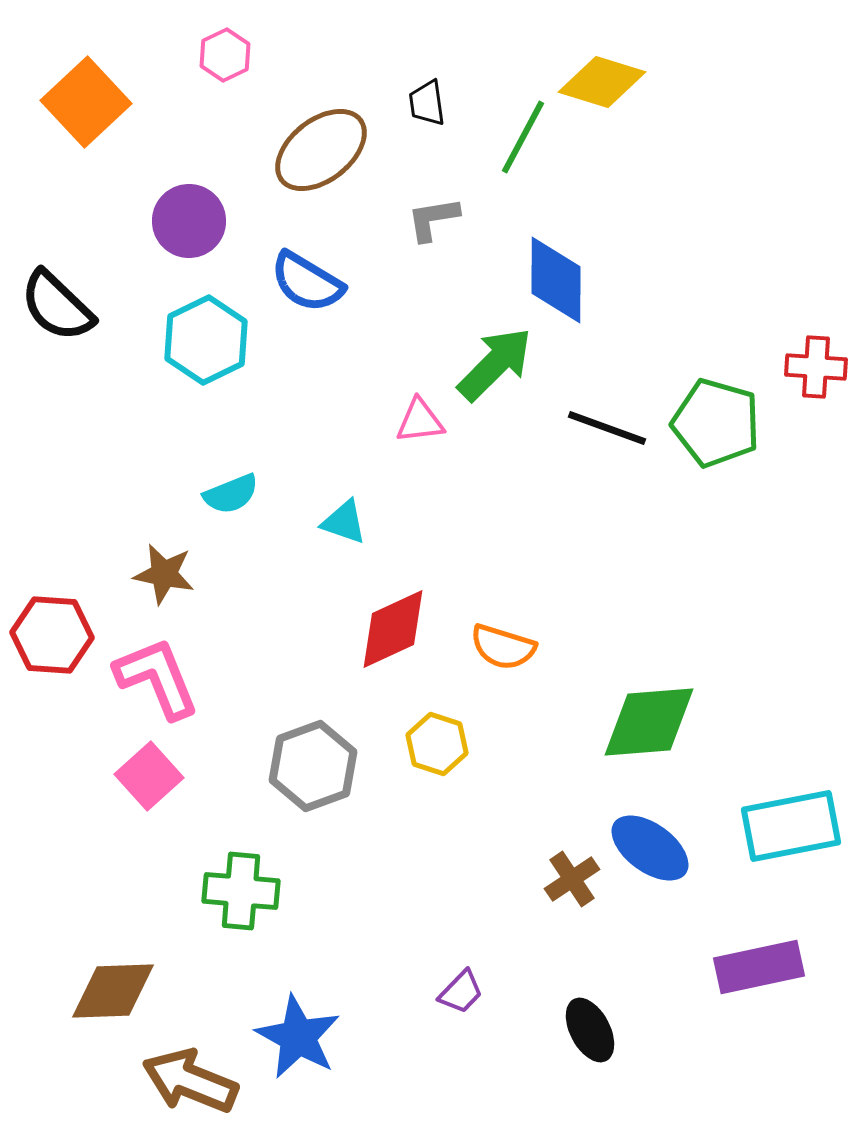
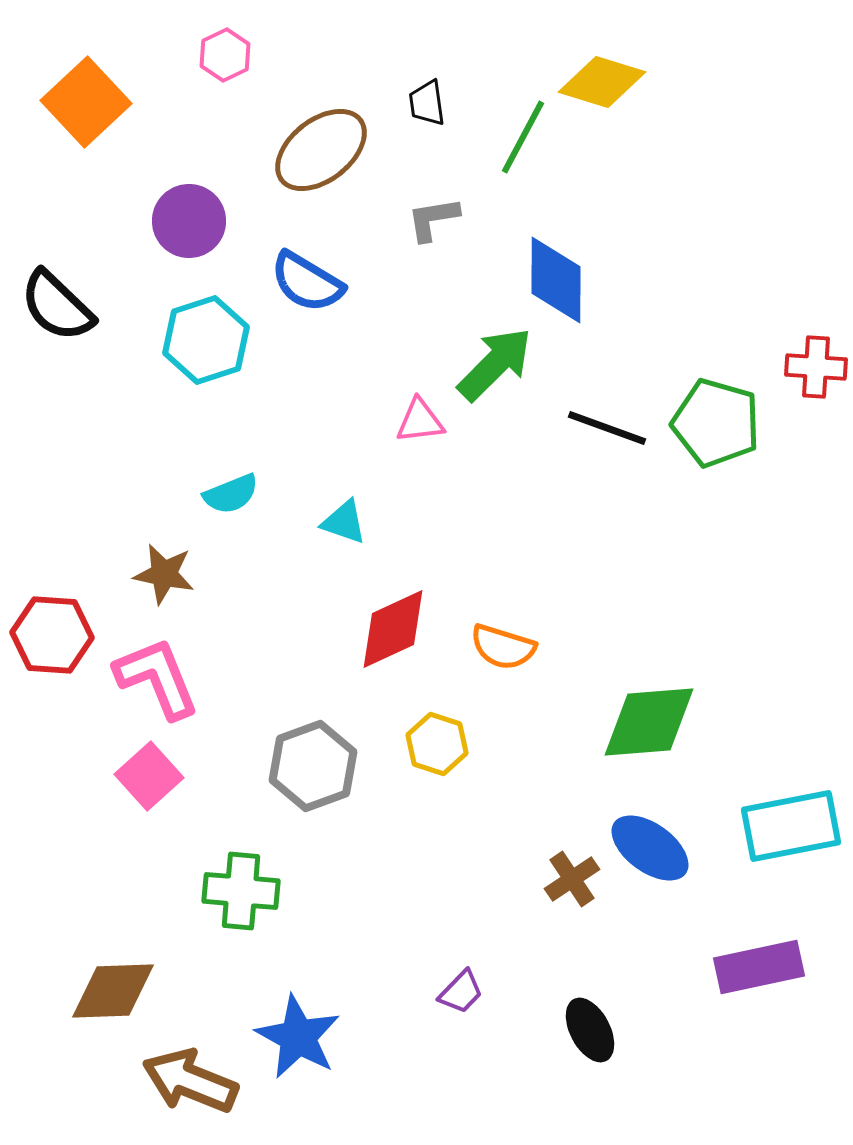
cyan hexagon: rotated 8 degrees clockwise
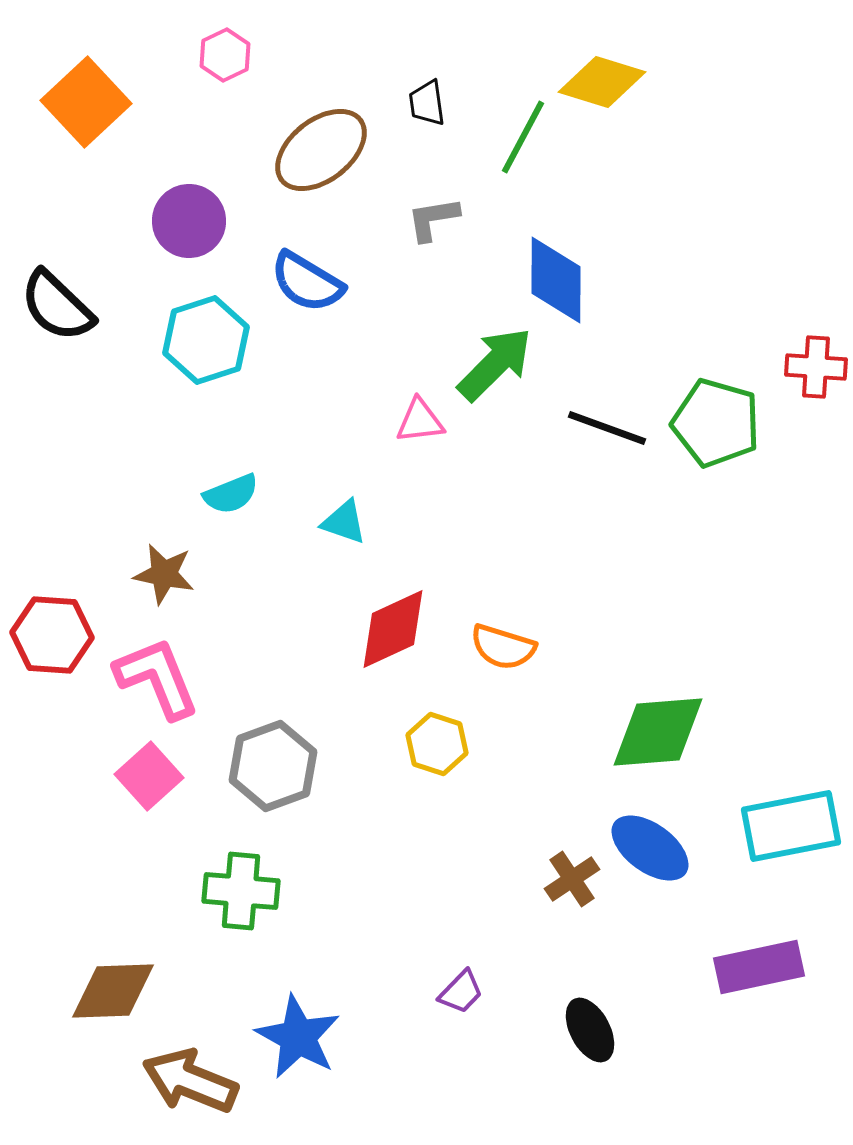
green diamond: moved 9 px right, 10 px down
gray hexagon: moved 40 px left
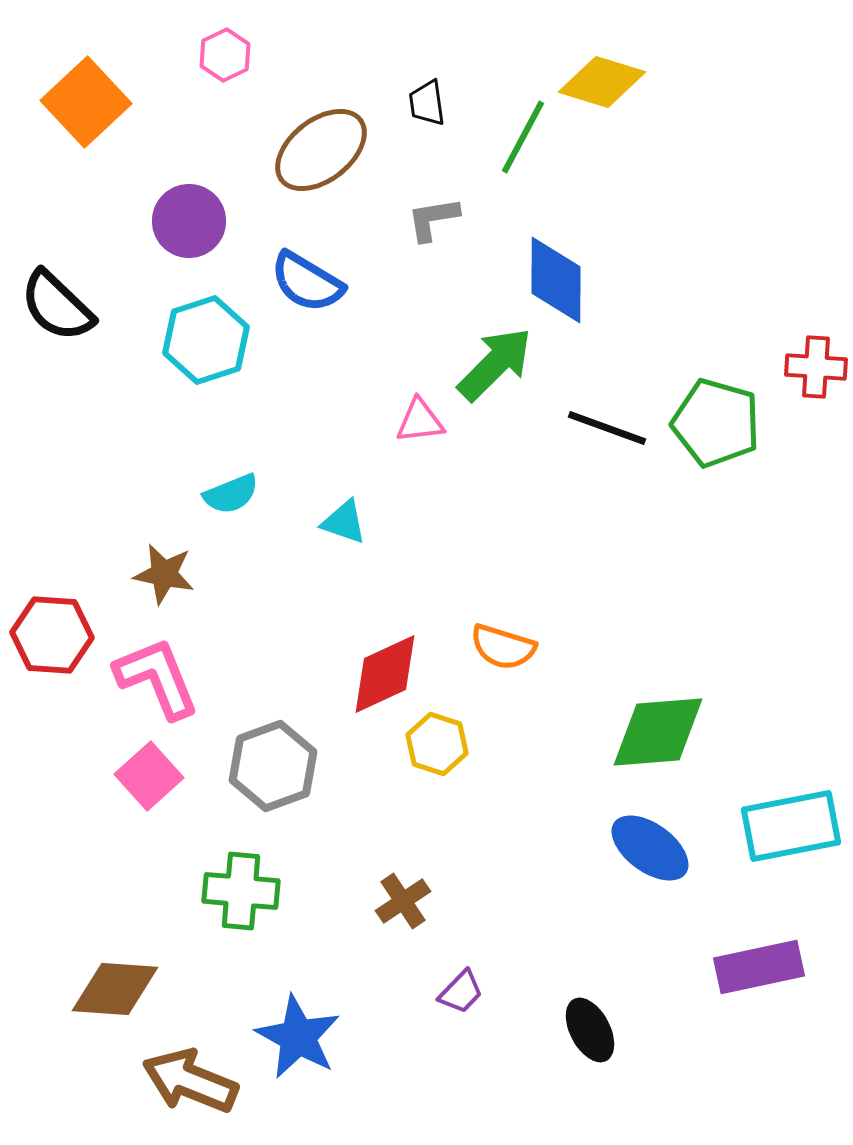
red diamond: moved 8 px left, 45 px down
brown cross: moved 169 px left, 22 px down
brown diamond: moved 2 px right, 2 px up; rotated 6 degrees clockwise
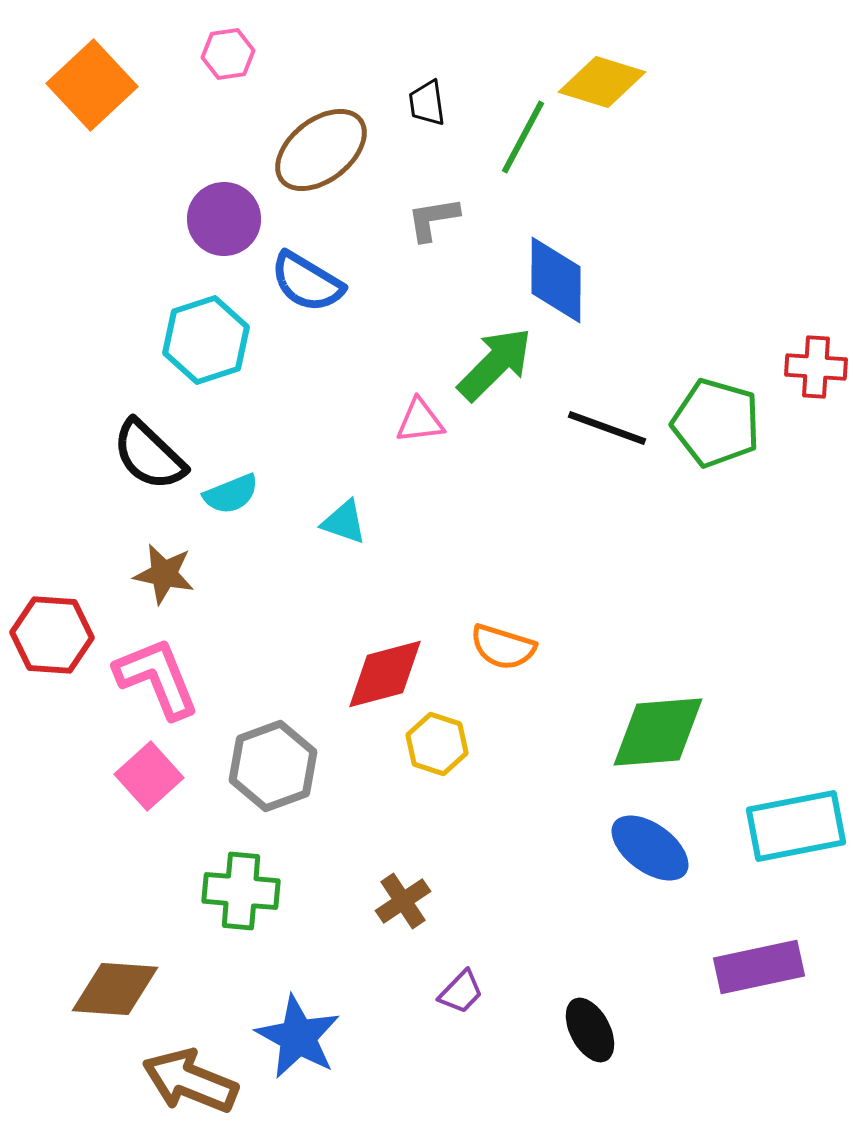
pink hexagon: moved 3 px right, 1 px up; rotated 18 degrees clockwise
orange square: moved 6 px right, 17 px up
purple circle: moved 35 px right, 2 px up
black semicircle: moved 92 px right, 149 px down
red diamond: rotated 10 degrees clockwise
cyan rectangle: moved 5 px right
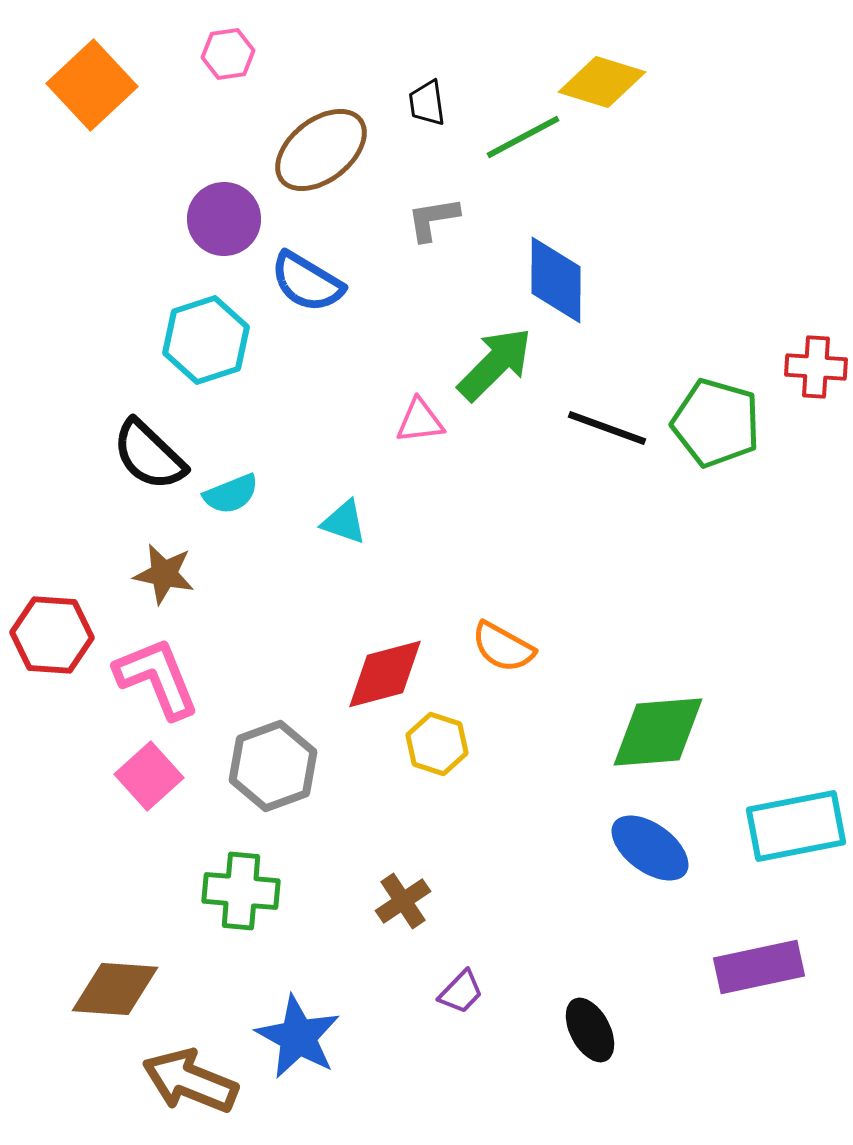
green line: rotated 34 degrees clockwise
orange semicircle: rotated 12 degrees clockwise
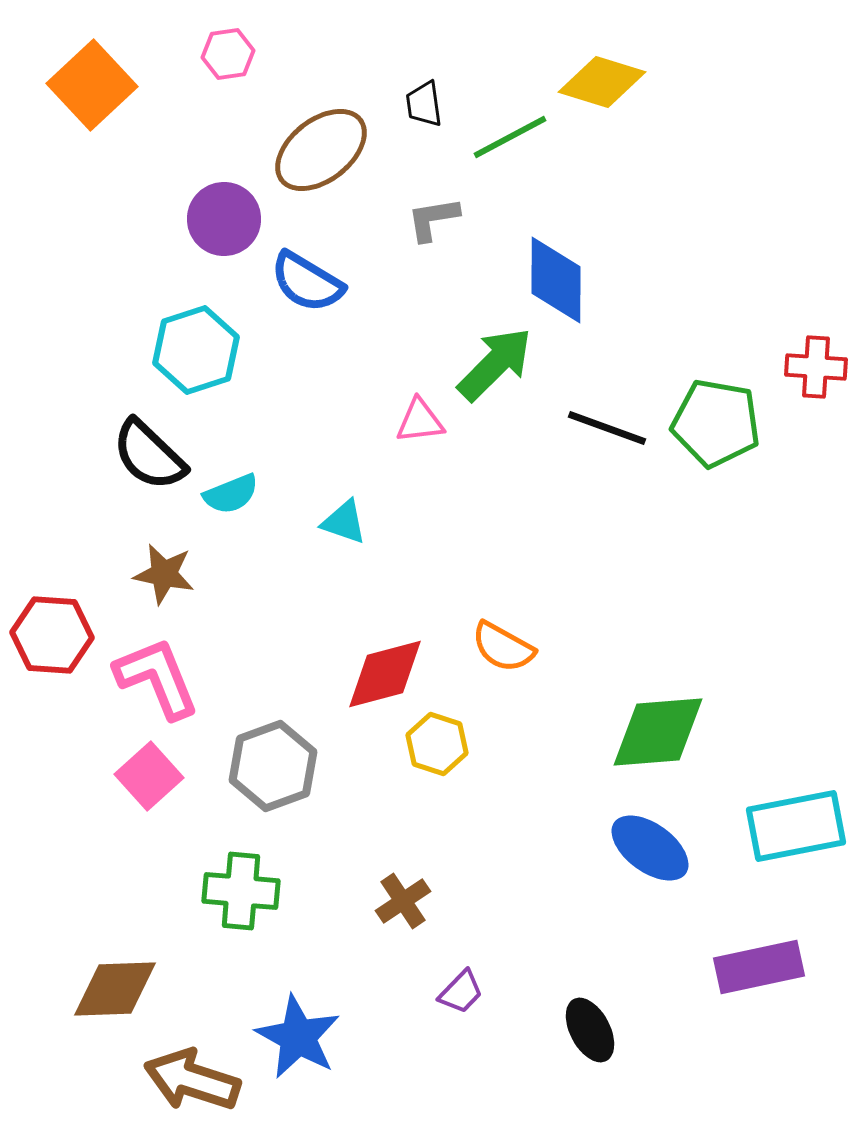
black trapezoid: moved 3 px left, 1 px down
green line: moved 13 px left
cyan hexagon: moved 10 px left, 10 px down
green pentagon: rotated 6 degrees counterclockwise
brown diamond: rotated 6 degrees counterclockwise
brown arrow: moved 2 px right, 1 px up; rotated 4 degrees counterclockwise
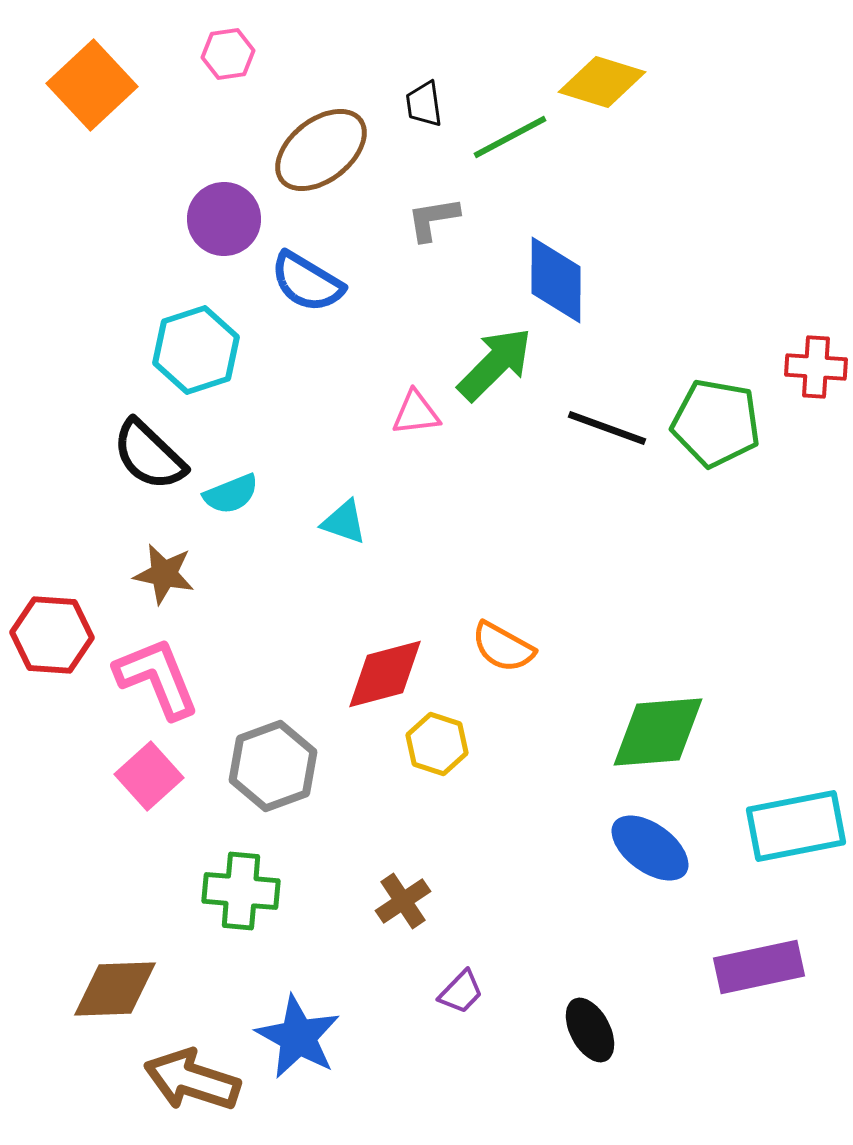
pink triangle: moved 4 px left, 8 px up
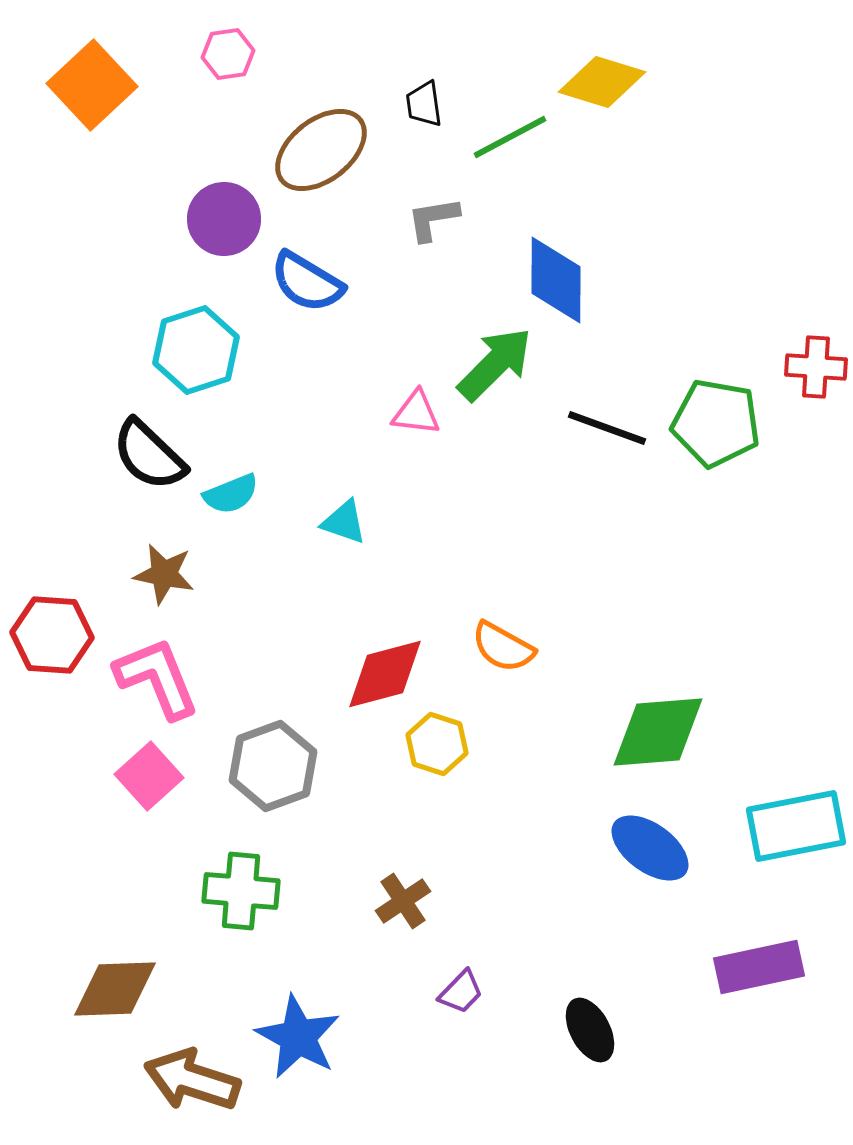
pink triangle: rotated 14 degrees clockwise
